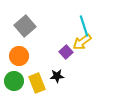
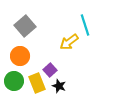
cyan line: moved 1 px right, 1 px up
yellow arrow: moved 13 px left
purple square: moved 16 px left, 18 px down
orange circle: moved 1 px right
black star: moved 2 px right, 10 px down; rotated 24 degrees clockwise
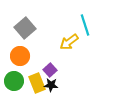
gray square: moved 2 px down
black star: moved 8 px left, 1 px up; rotated 16 degrees counterclockwise
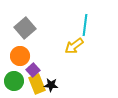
cyan line: rotated 25 degrees clockwise
yellow arrow: moved 5 px right, 4 px down
purple square: moved 17 px left
yellow rectangle: moved 1 px down
